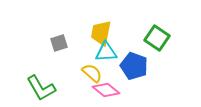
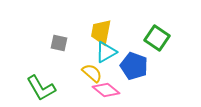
yellow trapezoid: moved 1 px up
gray square: rotated 30 degrees clockwise
cyan triangle: rotated 25 degrees counterclockwise
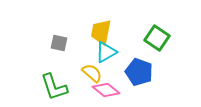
blue pentagon: moved 5 px right, 6 px down
green L-shape: moved 13 px right, 1 px up; rotated 12 degrees clockwise
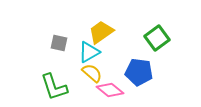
yellow trapezoid: rotated 44 degrees clockwise
green square: rotated 20 degrees clockwise
cyan triangle: moved 17 px left
blue pentagon: rotated 12 degrees counterclockwise
pink diamond: moved 4 px right
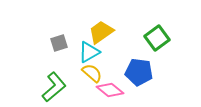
gray square: rotated 30 degrees counterclockwise
green L-shape: rotated 112 degrees counterclockwise
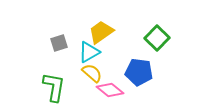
green square: rotated 10 degrees counterclockwise
green L-shape: rotated 40 degrees counterclockwise
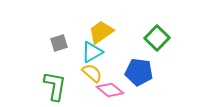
cyan triangle: moved 3 px right
green L-shape: moved 1 px right, 1 px up
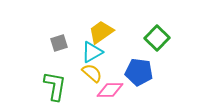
pink diamond: rotated 40 degrees counterclockwise
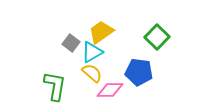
green square: moved 1 px up
gray square: moved 12 px right; rotated 36 degrees counterclockwise
